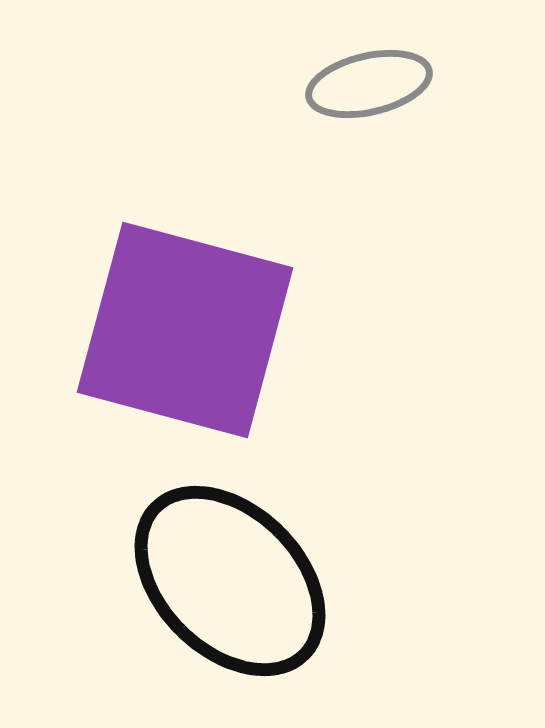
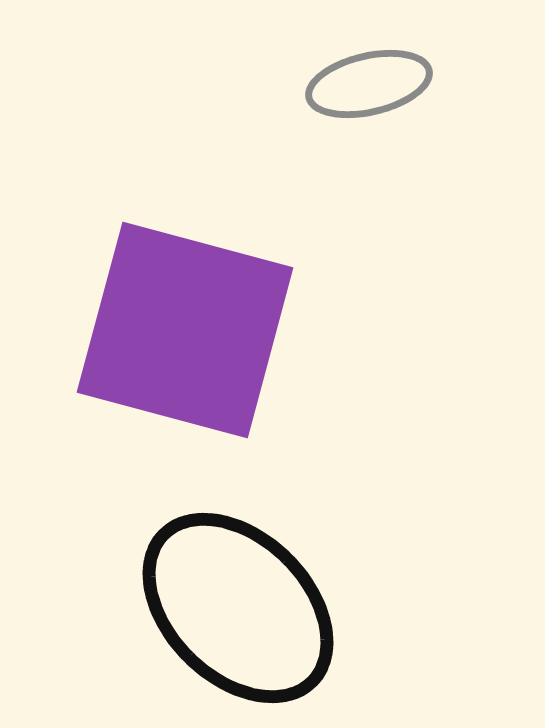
black ellipse: moved 8 px right, 27 px down
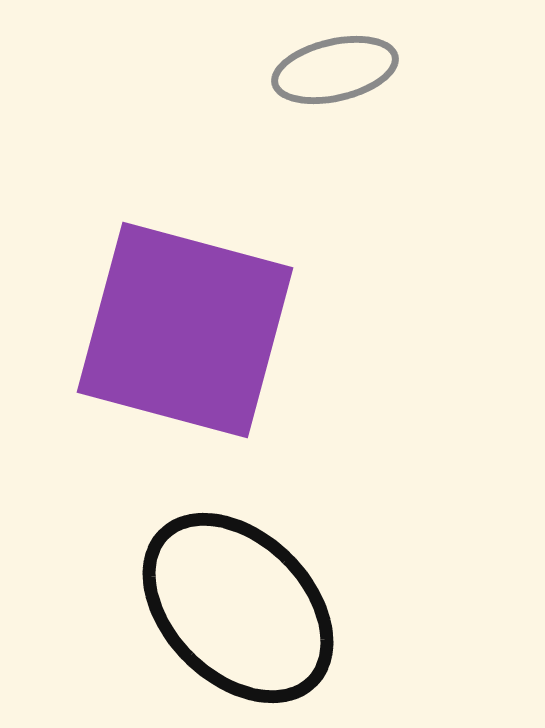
gray ellipse: moved 34 px left, 14 px up
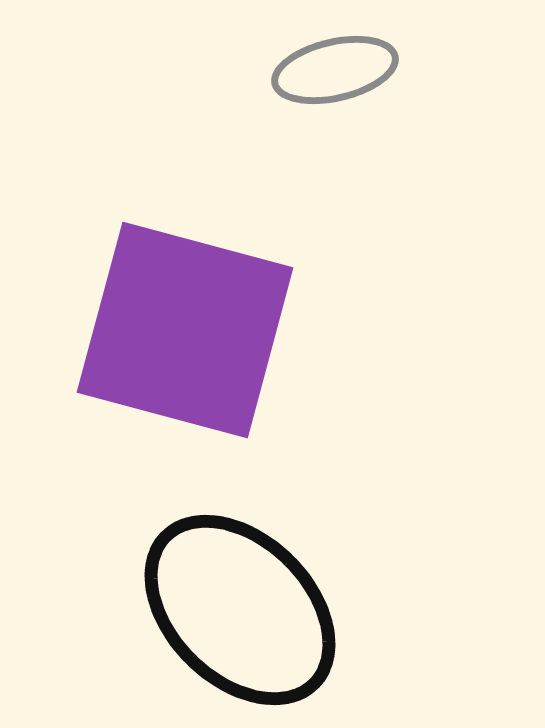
black ellipse: moved 2 px right, 2 px down
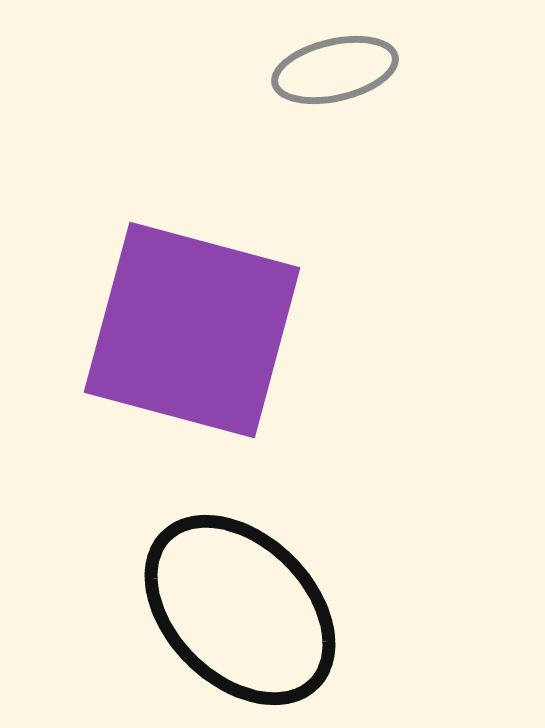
purple square: moved 7 px right
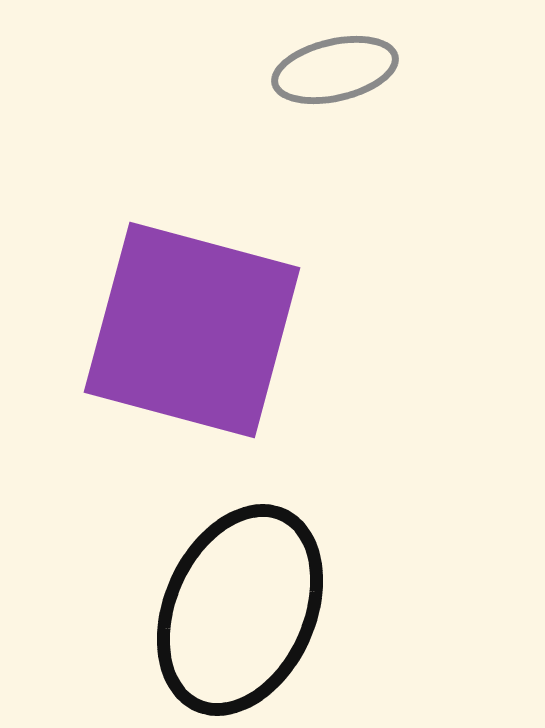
black ellipse: rotated 69 degrees clockwise
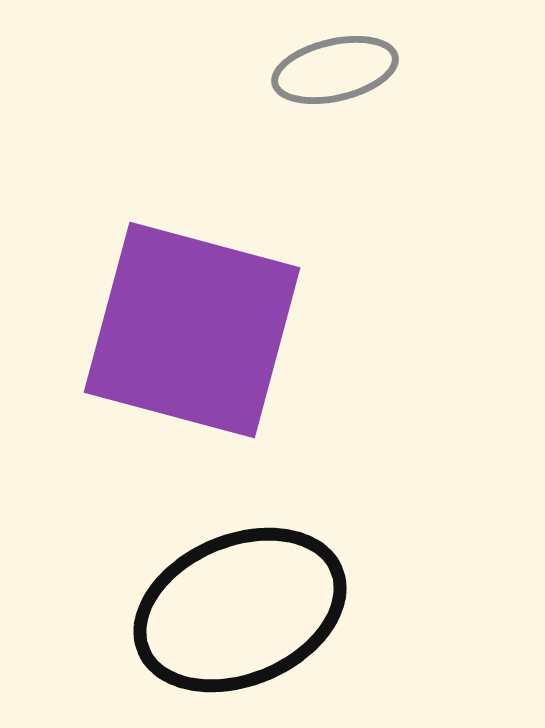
black ellipse: rotated 43 degrees clockwise
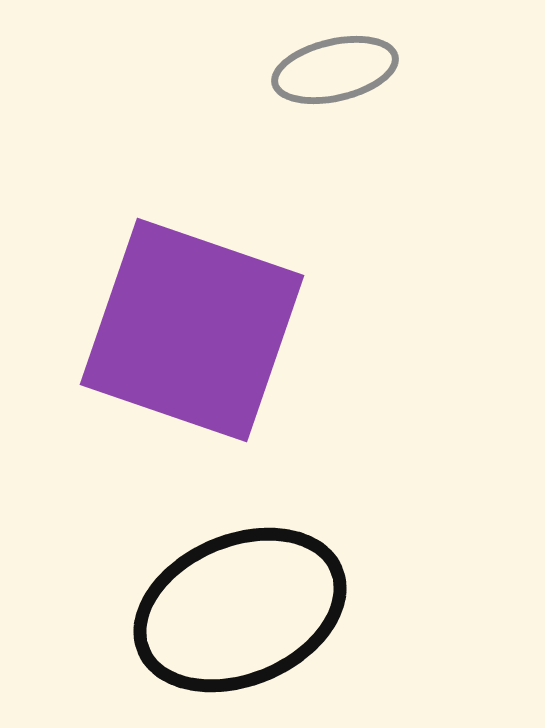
purple square: rotated 4 degrees clockwise
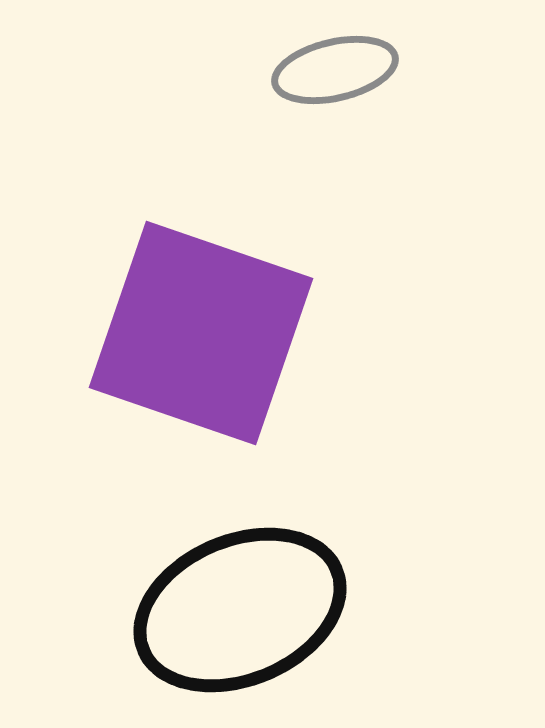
purple square: moved 9 px right, 3 px down
